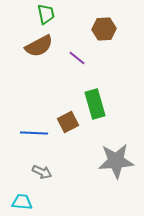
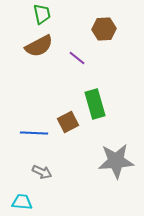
green trapezoid: moved 4 px left
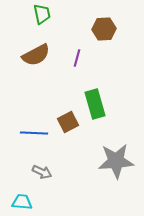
brown semicircle: moved 3 px left, 9 px down
purple line: rotated 66 degrees clockwise
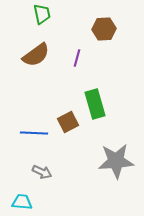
brown semicircle: rotated 8 degrees counterclockwise
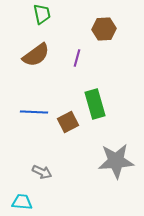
blue line: moved 21 px up
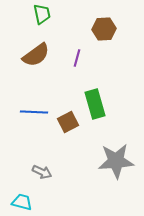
cyan trapezoid: rotated 10 degrees clockwise
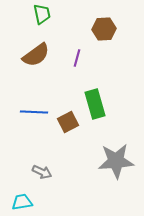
cyan trapezoid: rotated 25 degrees counterclockwise
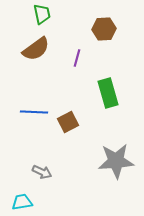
brown semicircle: moved 6 px up
green rectangle: moved 13 px right, 11 px up
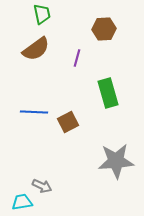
gray arrow: moved 14 px down
